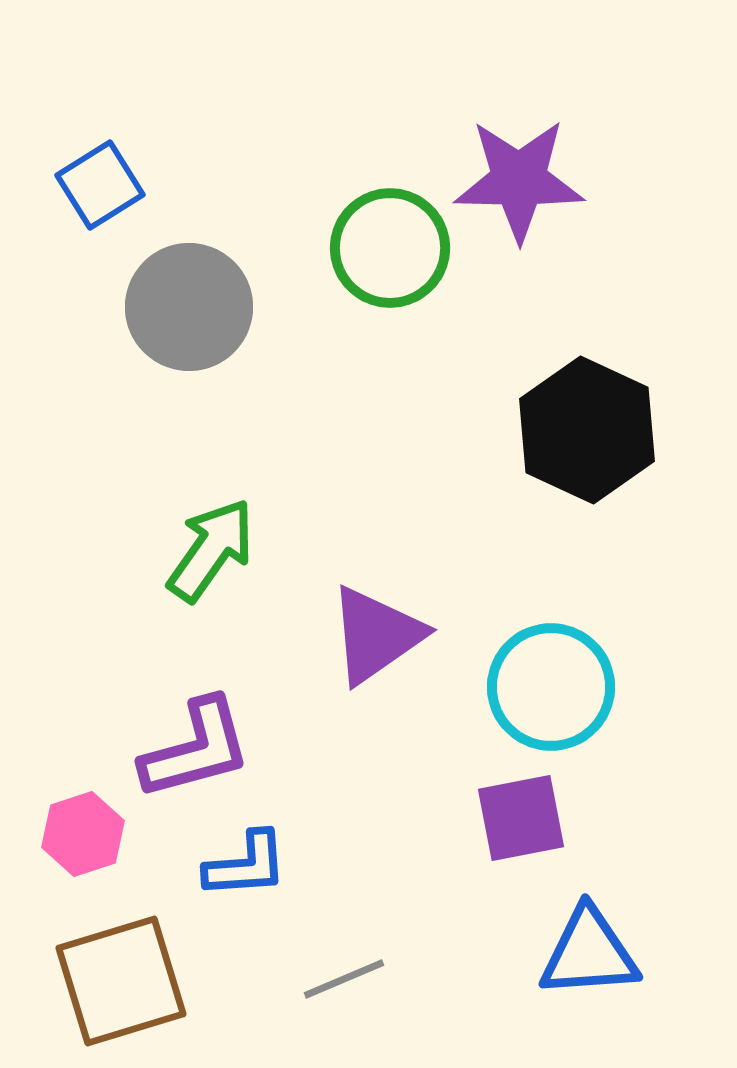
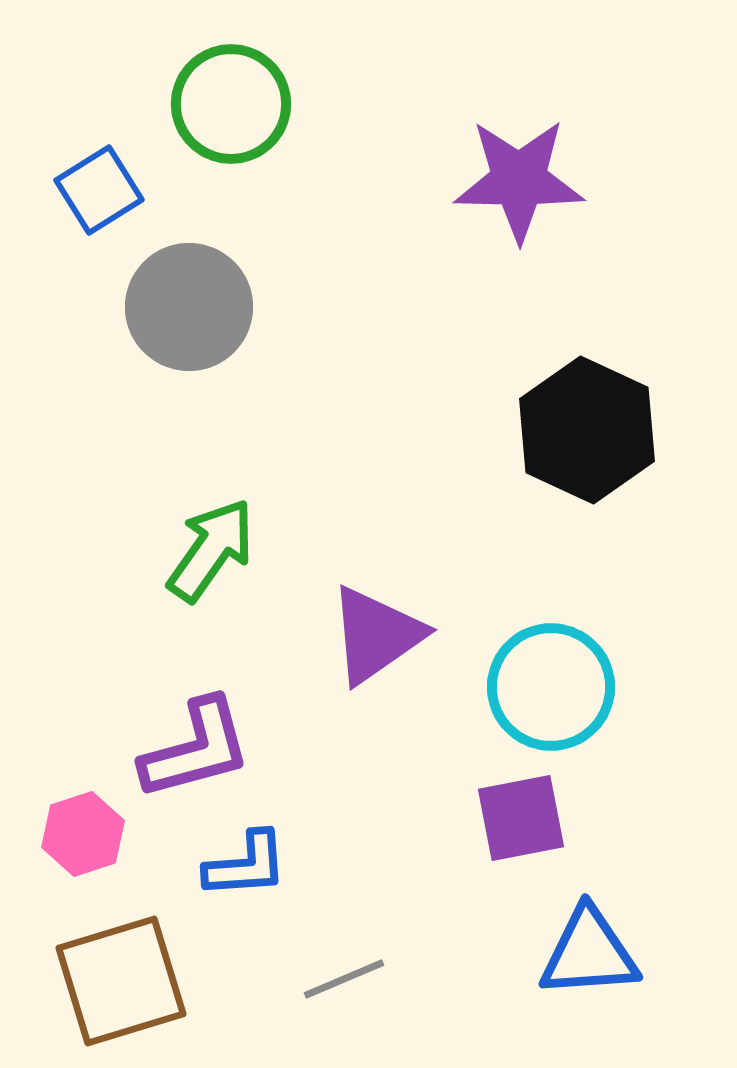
blue square: moved 1 px left, 5 px down
green circle: moved 159 px left, 144 px up
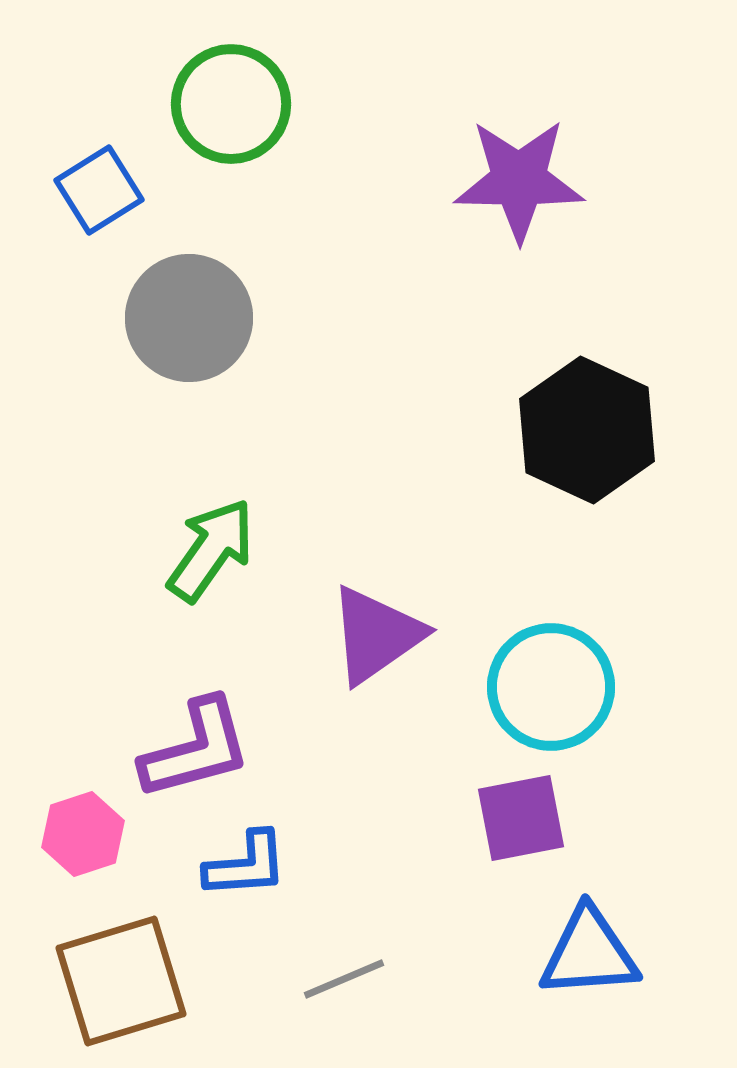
gray circle: moved 11 px down
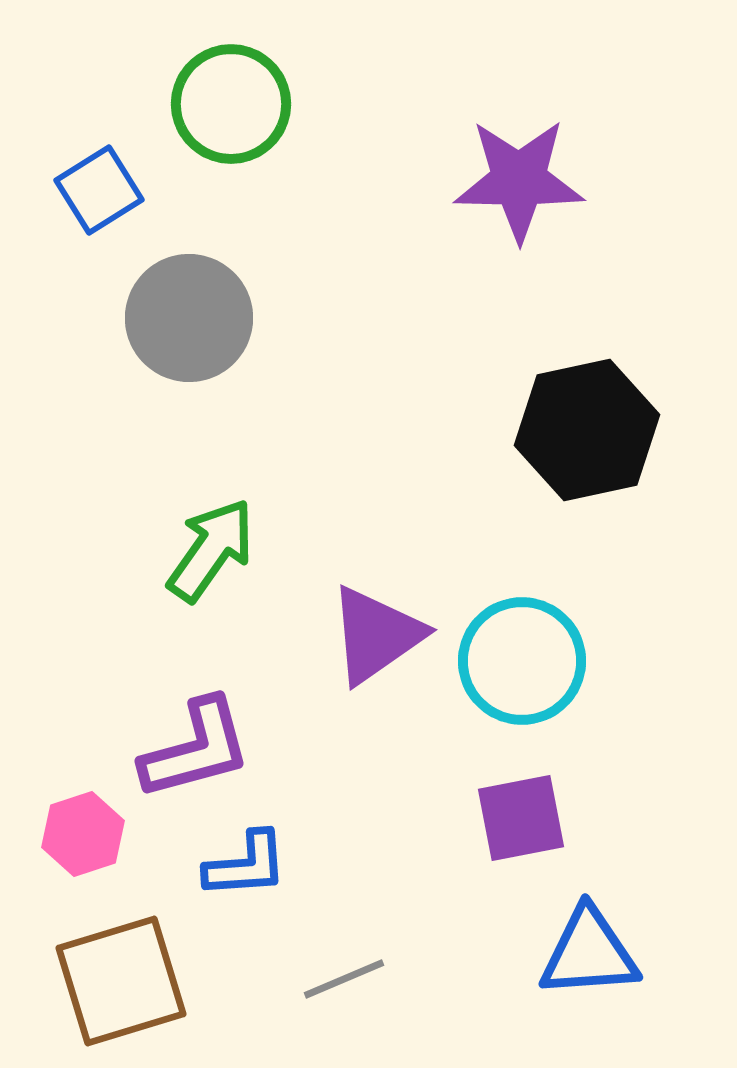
black hexagon: rotated 23 degrees clockwise
cyan circle: moved 29 px left, 26 px up
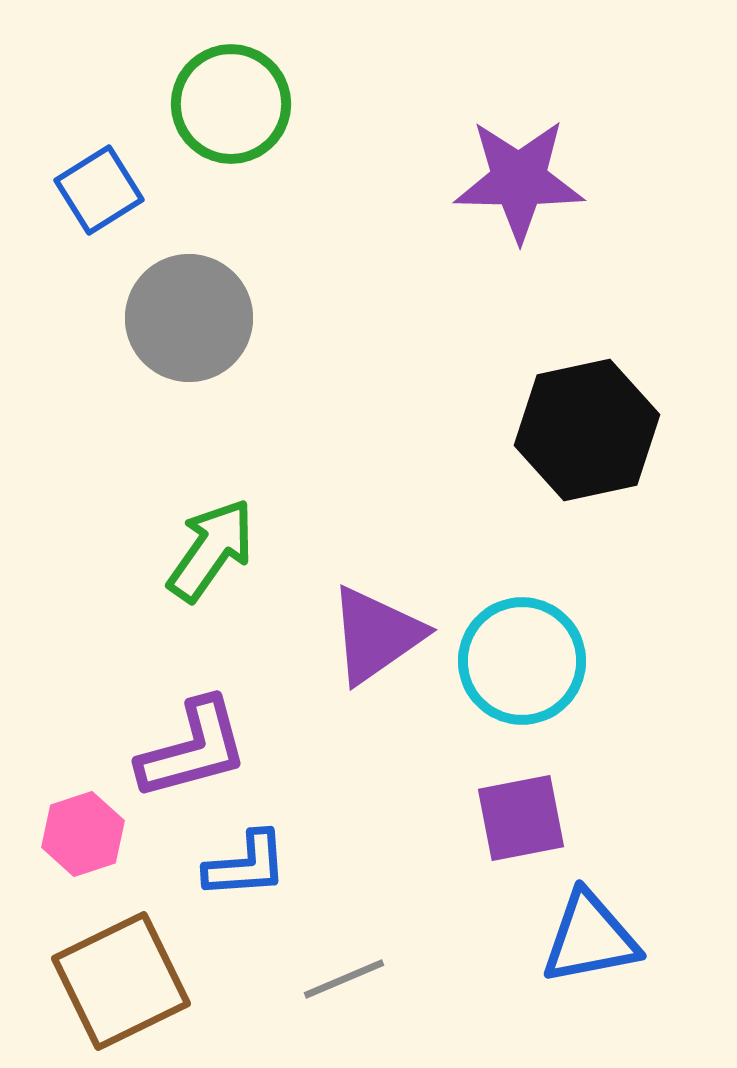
purple L-shape: moved 3 px left
blue triangle: moved 1 px right, 15 px up; rotated 7 degrees counterclockwise
brown square: rotated 9 degrees counterclockwise
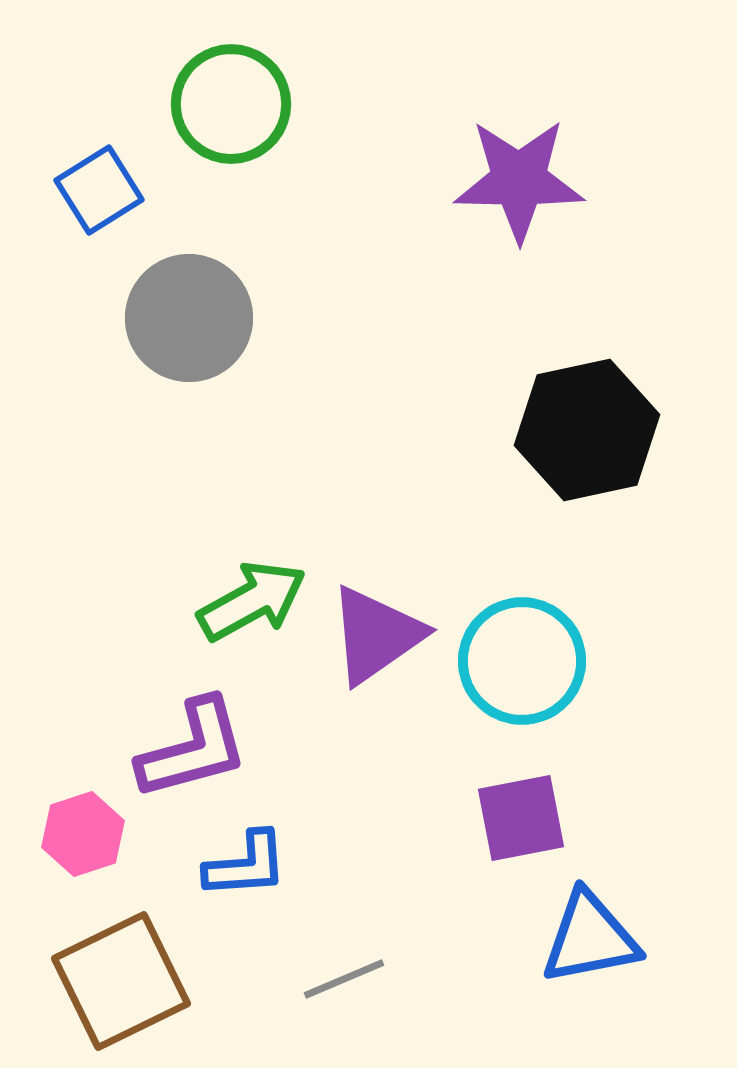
green arrow: moved 41 px right, 51 px down; rotated 26 degrees clockwise
